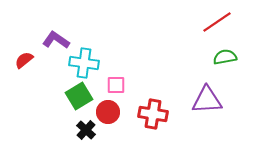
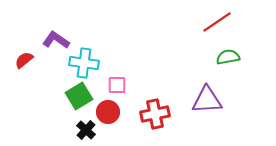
green semicircle: moved 3 px right
pink square: moved 1 px right
red cross: moved 2 px right; rotated 20 degrees counterclockwise
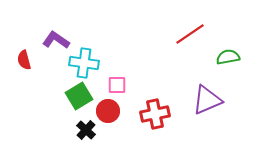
red line: moved 27 px left, 12 px down
red semicircle: rotated 66 degrees counterclockwise
purple triangle: rotated 20 degrees counterclockwise
red circle: moved 1 px up
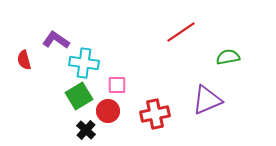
red line: moved 9 px left, 2 px up
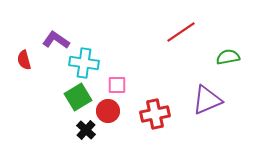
green square: moved 1 px left, 1 px down
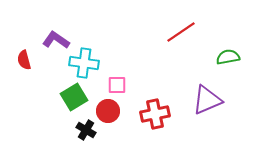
green square: moved 4 px left
black cross: rotated 12 degrees counterclockwise
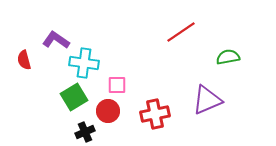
black cross: moved 1 px left, 2 px down; rotated 36 degrees clockwise
